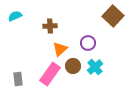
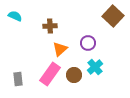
cyan semicircle: rotated 48 degrees clockwise
brown circle: moved 1 px right, 9 px down
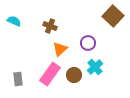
cyan semicircle: moved 1 px left, 5 px down
brown cross: rotated 24 degrees clockwise
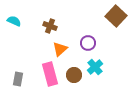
brown square: moved 3 px right
pink rectangle: rotated 50 degrees counterclockwise
gray rectangle: rotated 16 degrees clockwise
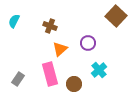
cyan semicircle: rotated 88 degrees counterclockwise
cyan cross: moved 4 px right, 3 px down
brown circle: moved 9 px down
gray rectangle: rotated 24 degrees clockwise
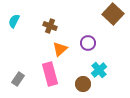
brown square: moved 3 px left, 2 px up
brown circle: moved 9 px right
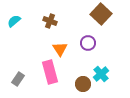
brown square: moved 12 px left
cyan semicircle: rotated 24 degrees clockwise
brown cross: moved 5 px up
orange triangle: rotated 21 degrees counterclockwise
cyan cross: moved 2 px right, 4 px down
pink rectangle: moved 2 px up
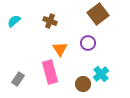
brown square: moved 3 px left; rotated 10 degrees clockwise
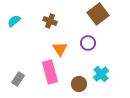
brown circle: moved 4 px left
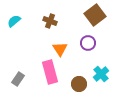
brown square: moved 3 px left, 1 px down
